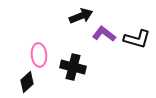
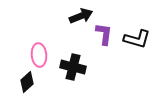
purple L-shape: rotated 60 degrees clockwise
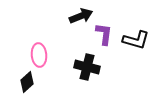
black L-shape: moved 1 px left, 1 px down
black cross: moved 14 px right
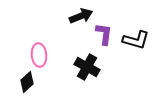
black cross: rotated 15 degrees clockwise
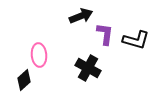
purple L-shape: moved 1 px right
black cross: moved 1 px right, 1 px down
black diamond: moved 3 px left, 2 px up
